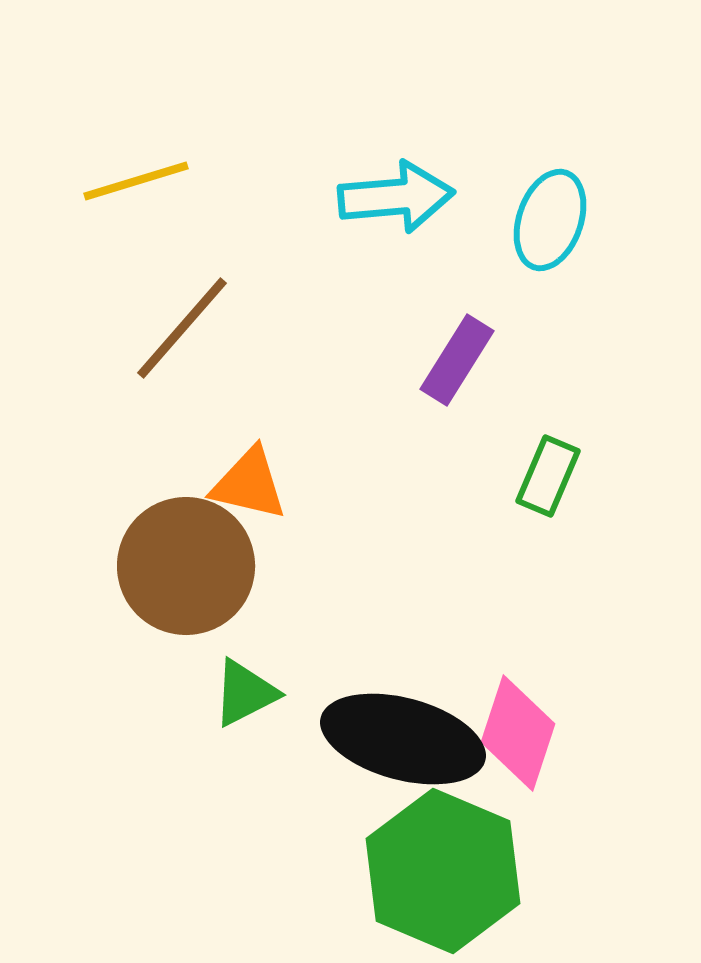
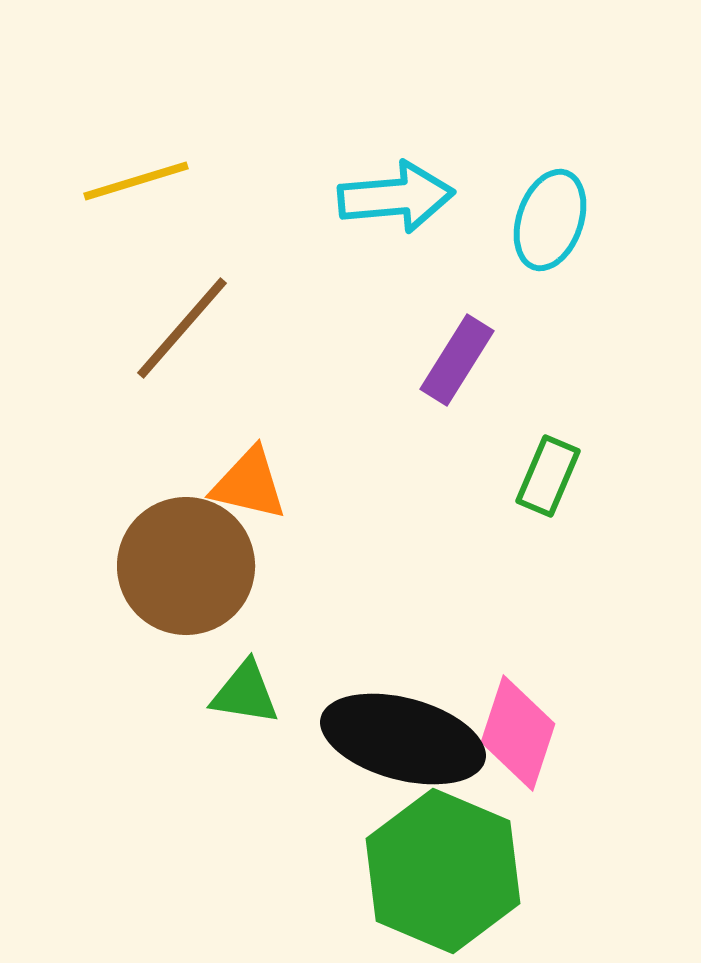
green triangle: rotated 36 degrees clockwise
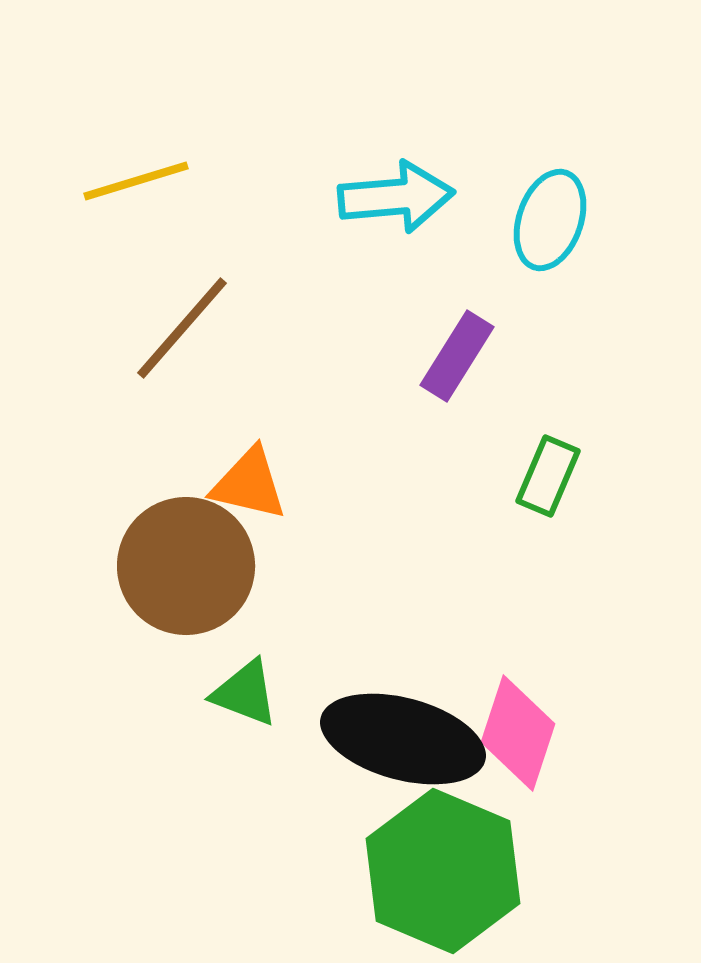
purple rectangle: moved 4 px up
green triangle: rotated 12 degrees clockwise
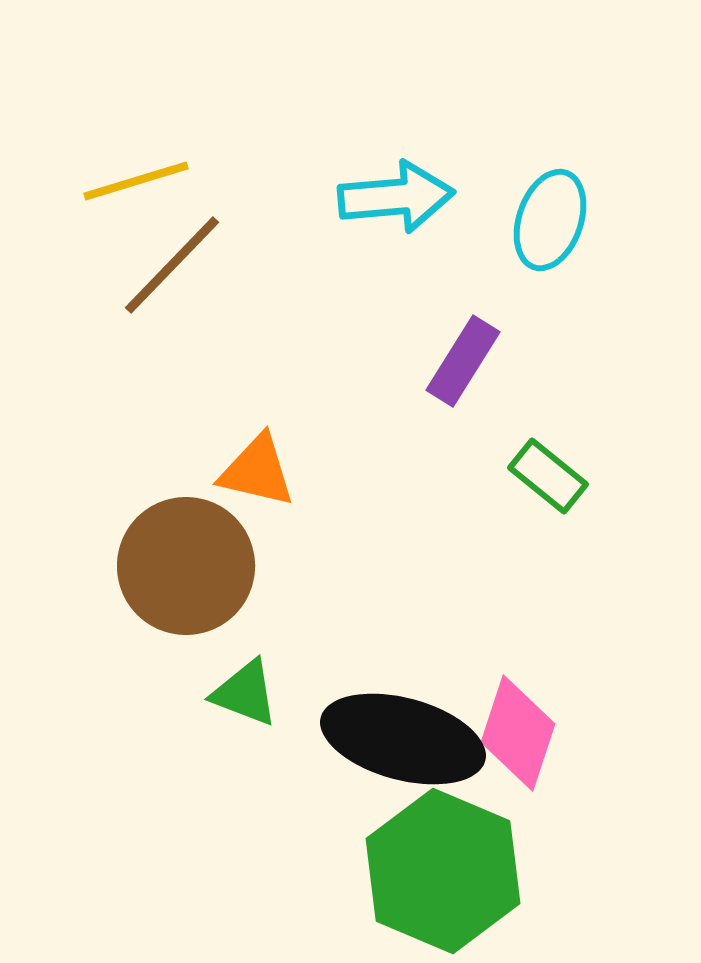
brown line: moved 10 px left, 63 px up; rotated 3 degrees clockwise
purple rectangle: moved 6 px right, 5 px down
green rectangle: rotated 74 degrees counterclockwise
orange triangle: moved 8 px right, 13 px up
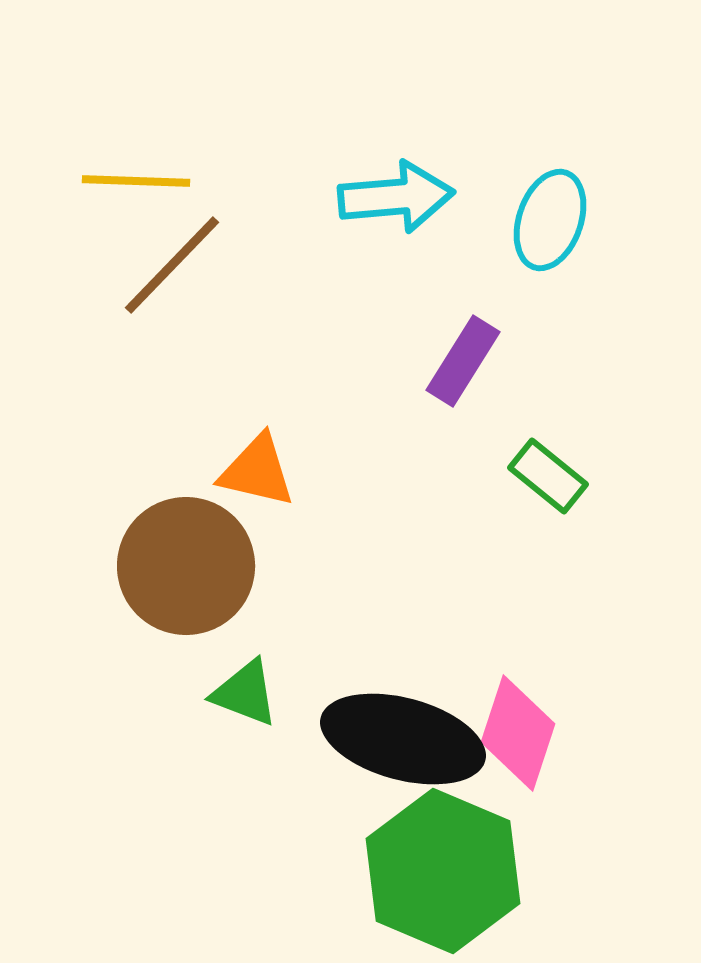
yellow line: rotated 19 degrees clockwise
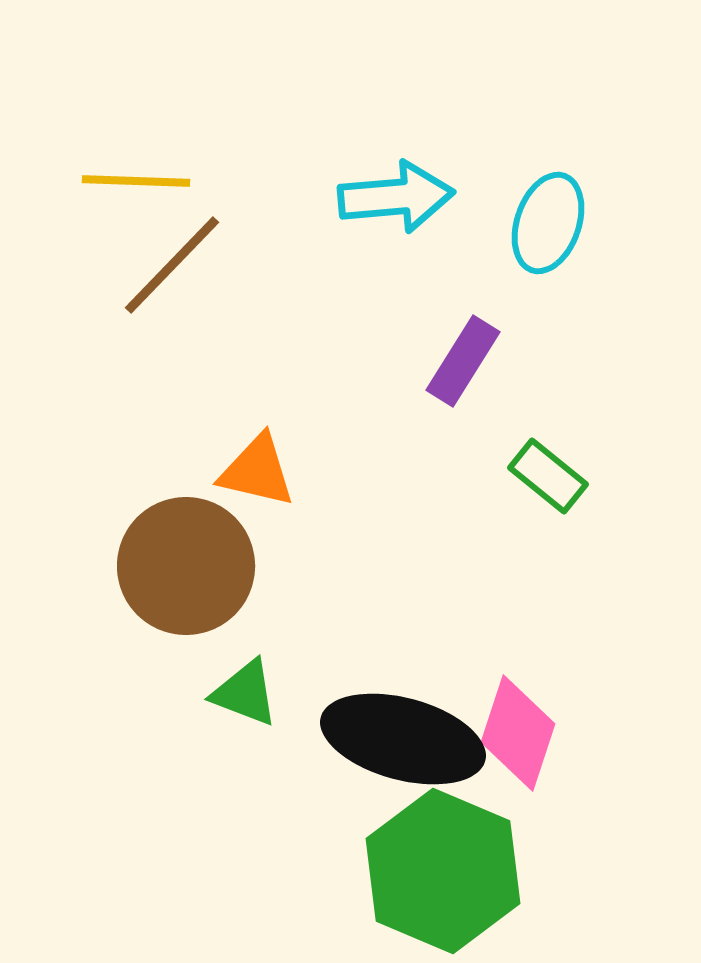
cyan ellipse: moved 2 px left, 3 px down
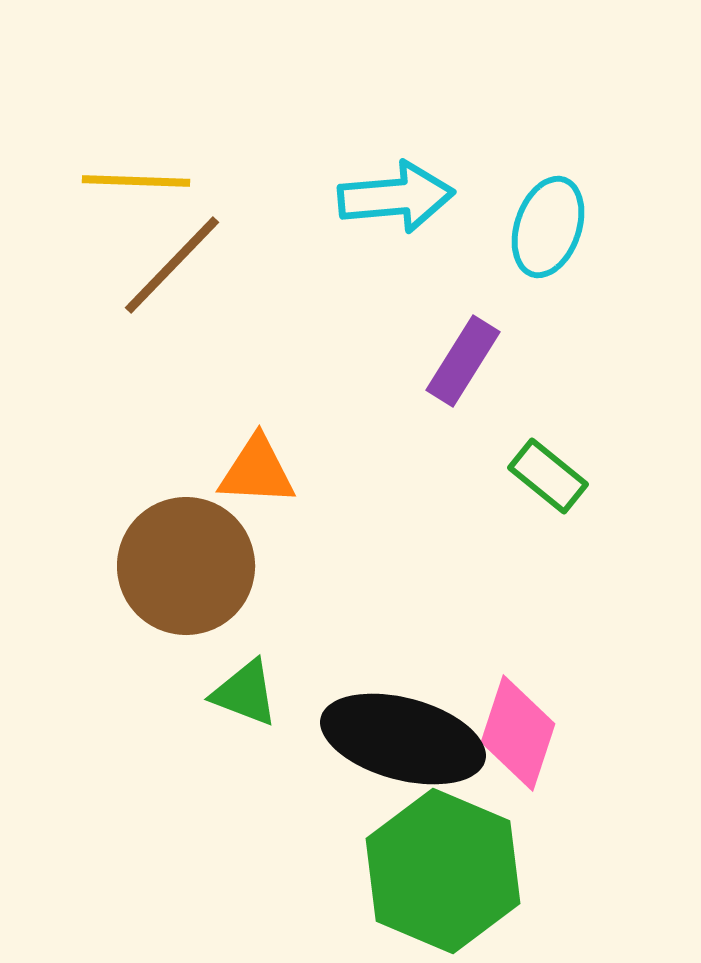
cyan ellipse: moved 4 px down
orange triangle: rotated 10 degrees counterclockwise
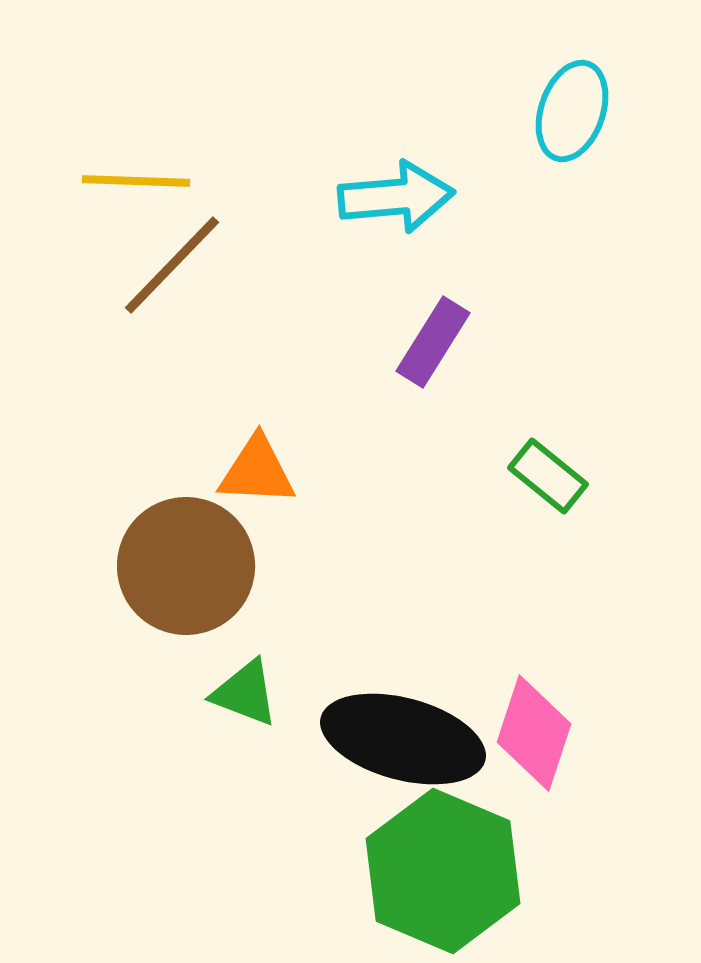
cyan ellipse: moved 24 px right, 116 px up
purple rectangle: moved 30 px left, 19 px up
pink diamond: moved 16 px right
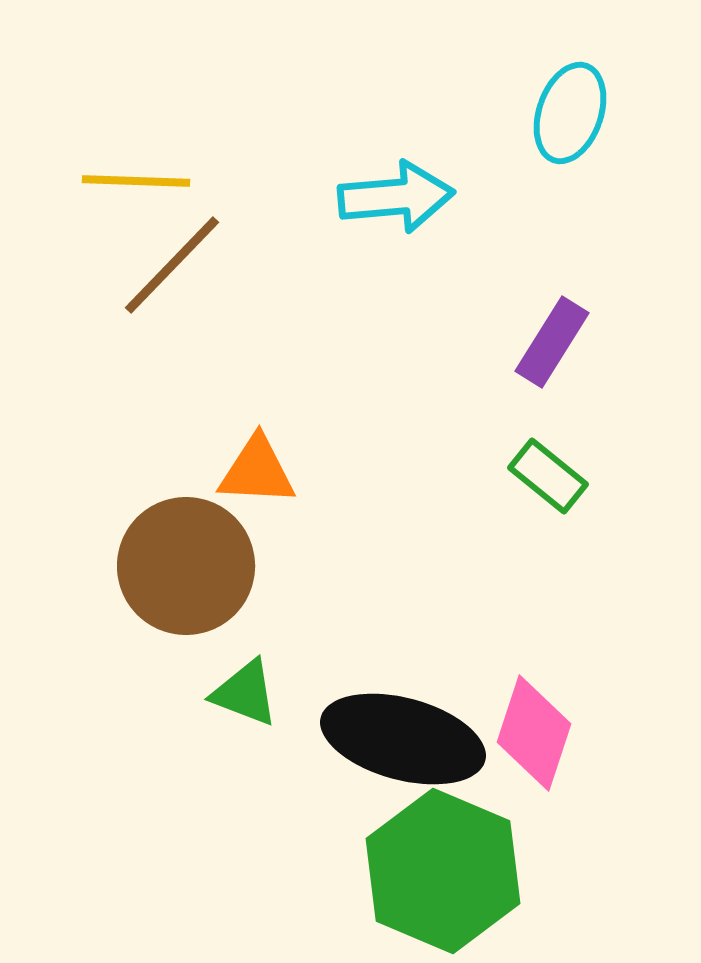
cyan ellipse: moved 2 px left, 2 px down
purple rectangle: moved 119 px right
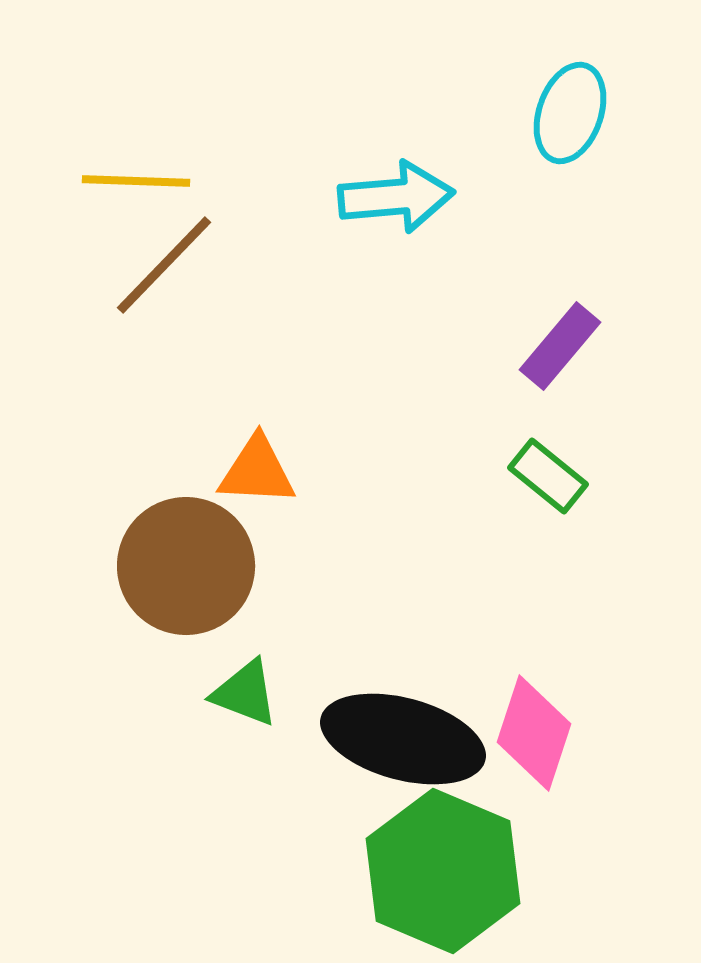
brown line: moved 8 px left
purple rectangle: moved 8 px right, 4 px down; rotated 8 degrees clockwise
